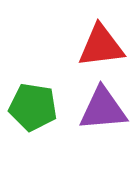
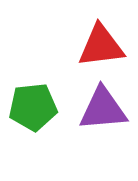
green pentagon: rotated 15 degrees counterclockwise
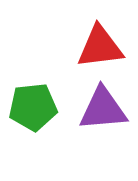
red triangle: moved 1 px left, 1 px down
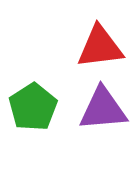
green pentagon: rotated 27 degrees counterclockwise
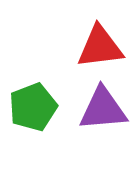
green pentagon: rotated 12 degrees clockwise
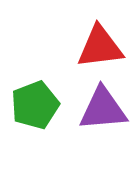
green pentagon: moved 2 px right, 2 px up
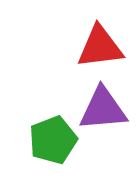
green pentagon: moved 18 px right, 35 px down
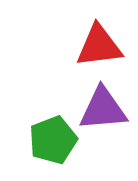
red triangle: moved 1 px left, 1 px up
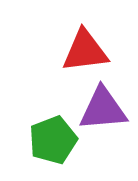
red triangle: moved 14 px left, 5 px down
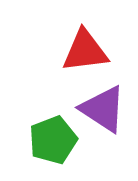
purple triangle: rotated 38 degrees clockwise
